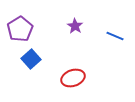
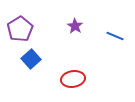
red ellipse: moved 1 px down; rotated 10 degrees clockwise
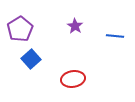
blue line: rotated 18 degrees counterclockwise
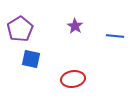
blue square: rotated 36 degrees counterclockwise
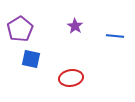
red ellipse: moved 2 px left, 1 px up
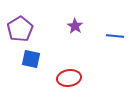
red ellipse: moved 2 px left
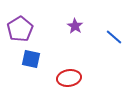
blue line: moved 1 px left, 1 px down; rotated 36 degrees clockwise
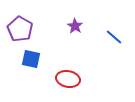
purple pentagon: rotated 10 degrees counterclockwise
red ellipse: moved 1 px left, 1 px down; rotated 20 degrees clockwise
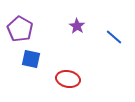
purple star: moved 2 px right
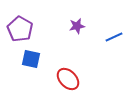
purple star: rotated 28 degrees clockwise
blue line: rotated 66 degrees counterclockwise
red ellipse: rotated 35 degrees clockwise
